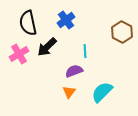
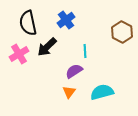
purple semicircle: rotated 12 degrees counterclockwise
cyan semicircle: rotated 30 degrees clockwise
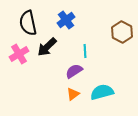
orange triangle: moved 4 px right, 2 px down; rotated 16 degrees clockwise
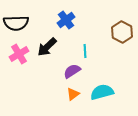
black semicircle: moved 12 px left; rotated 80 degrees counterclockwise
purple semicircle: moved 2 px left
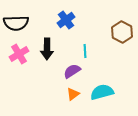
black arrow: moved 2 px down; rotated 45 degrees counterclockwise
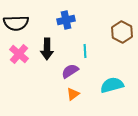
blue cross: rotated 24 degrees clockwise
pink cross: rotated 18 degrees counterclockwise
purple semicircle: moved 2 px left
cyan semicircle: moved 10 px right, 7 px up
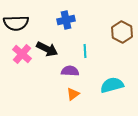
black arrow: rotated 65 degrees counterclockwise
pink cross: moved 3 px right
purple semicircle: rotated 36 degrees clockwise
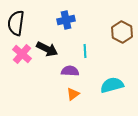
black semicircle: rotated 100 degrees clockwise
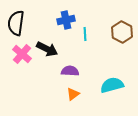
cyan line: moved 17 px up
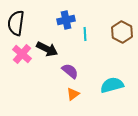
purple semicircle: rotated 36 degrees clockwise
